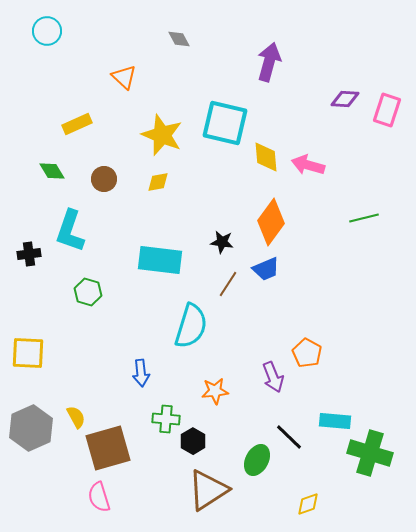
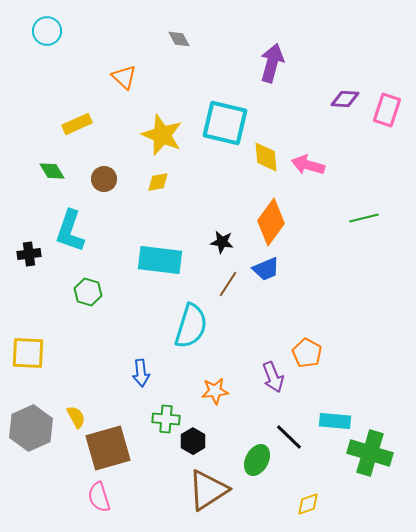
purple arrow at (269, 62): moved 3 px right, 1 px down
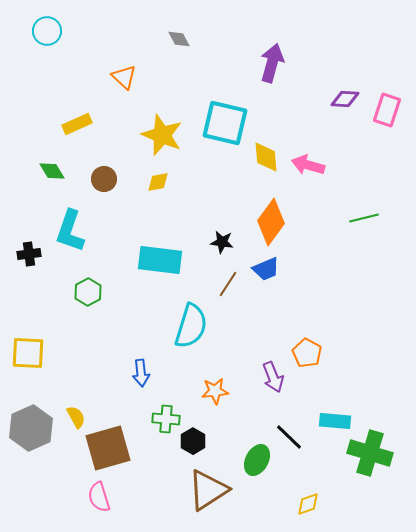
green hexagon at (88, 292): rotated 16 degrees clockwise
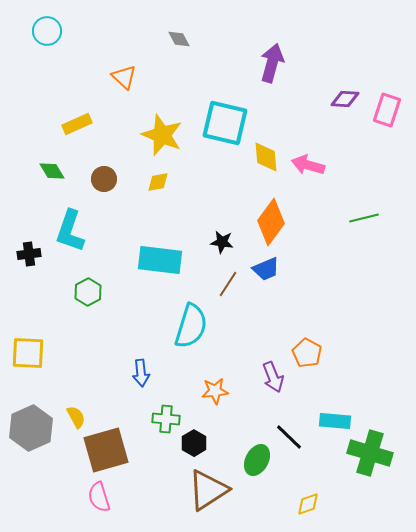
black hexagon at (193, 441): moved 1 px right, 2 px down
brown square at (108, 448): moved 2 px left, 2 px down
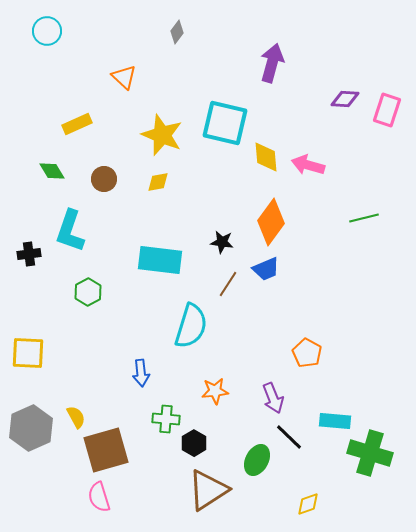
gray diamond at (179, 39): moved 2 px left, 7 px up; rotated 65 degrees clockwise
purple arrow at (273, 377): moved 21 px down
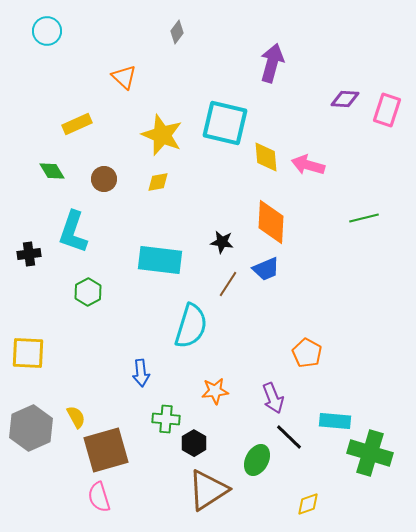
orange diamond at (271, 222): rotated 33 degrees counterclockwise
cyan L-shape at (70, 231): moved 3 px right, 1 px down
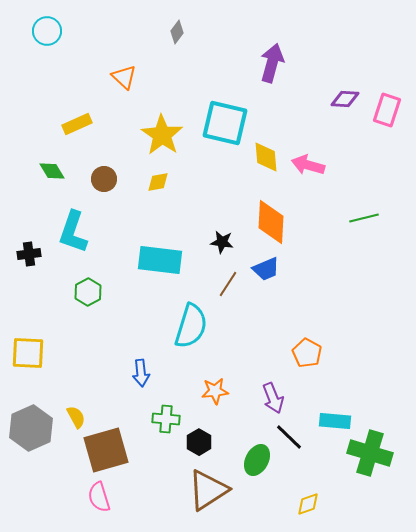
yellow star at (162, 135): rotated 12 degrees clockwise
black hexagon at (194, 443): moved 5 px right, 1 px up
